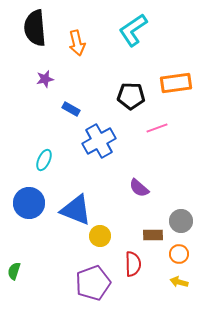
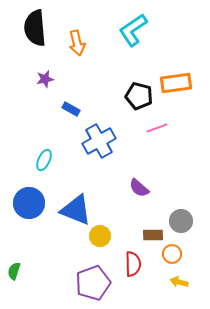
black pentagon: moved 8 px right; rotated 12 degrees clockwise
orange circle: moved 7 px left
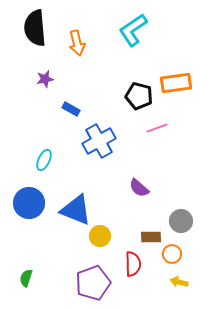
brown rectangle: moved 2 px left, 2 px down
green semicircle: moved 12 px right, 7 px down
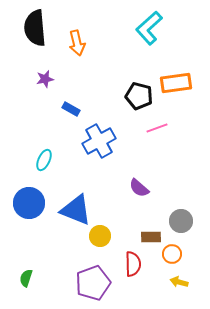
cyan L-shape: moved 16 px right, 2 px up; rotated 8 degrees counterclockwise
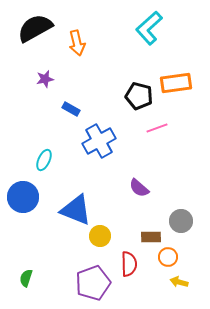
black semicircle: rotated 66 degrees clockwise
blue circle: moved 6 px left, 6 px up
orange circle: moved 4 px left, 3 px down
red semicircle: moved 4 px left
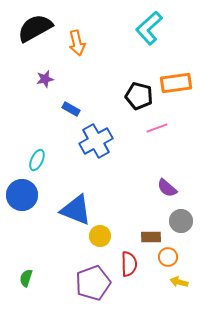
blue cross: moved 3 px left
cyan ellipse: moved 7 px left
purple semicircle: moved 28 px right
blue circle: moved 1 px left, 2 px up
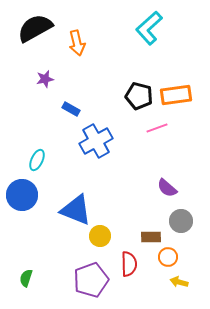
orange rectangle: moved 12 px down
purple pentagon: moved 2 px left, 3 px up
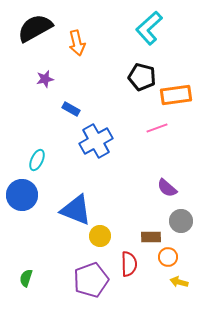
black pentagon: moved 3 px right, 19 px up
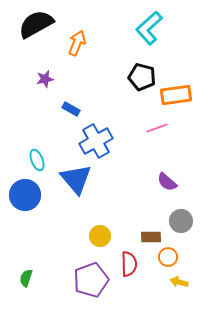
black semicircle: moved 1 px right, 4 px up
orange arrow: rotated 145 degrees counterclockwise
cyan ellipse: rotated 45 degrees counterclockwise
purple semicircle: moved 6 px up
blue circle: moved 3 px right
blue triangle: moved 31 px up; rotated 28 degrees clockwise
